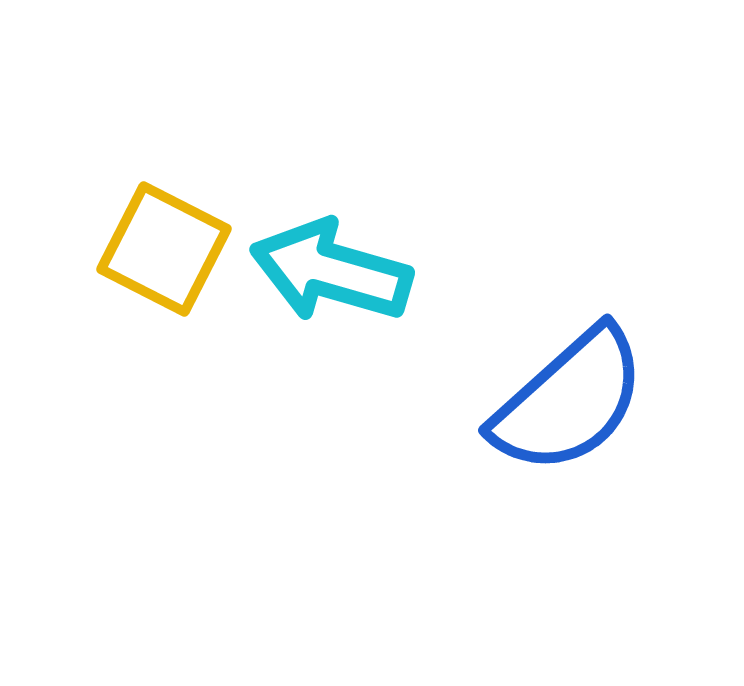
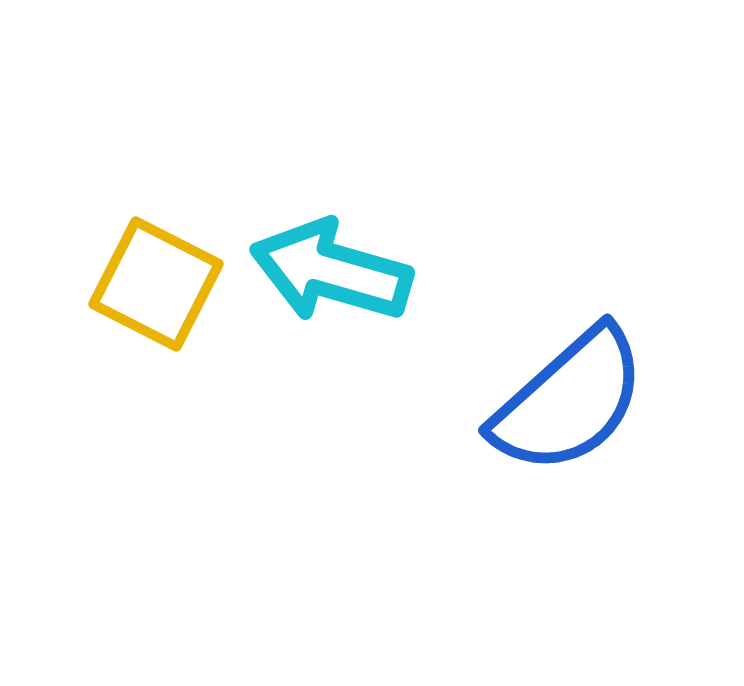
yellow square: moved 8 px left, 35 px down
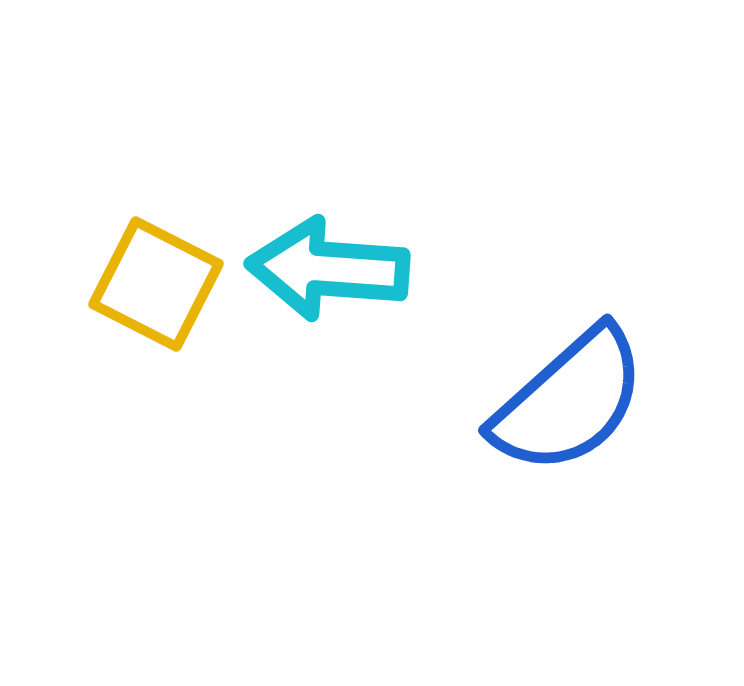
cyan arrow: moved 3 px left, 2 px up; rotated 12 degrees counterclockwise
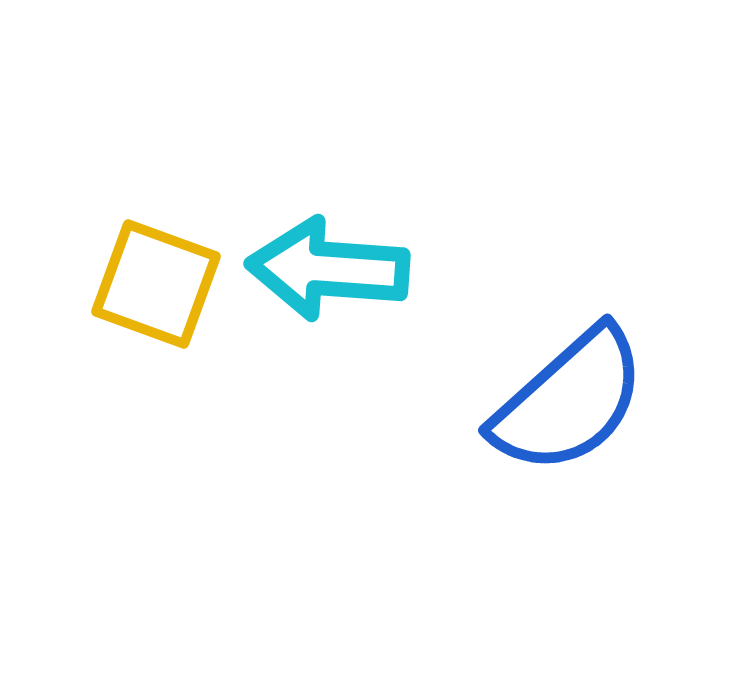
yellow square: rotated 7 degrees counterclockwise
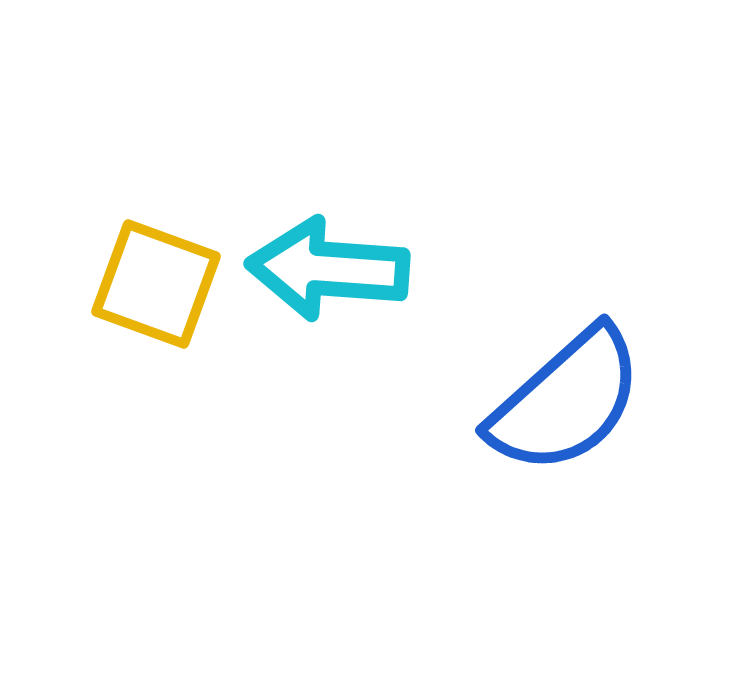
blue semicircle: moved 3 px left
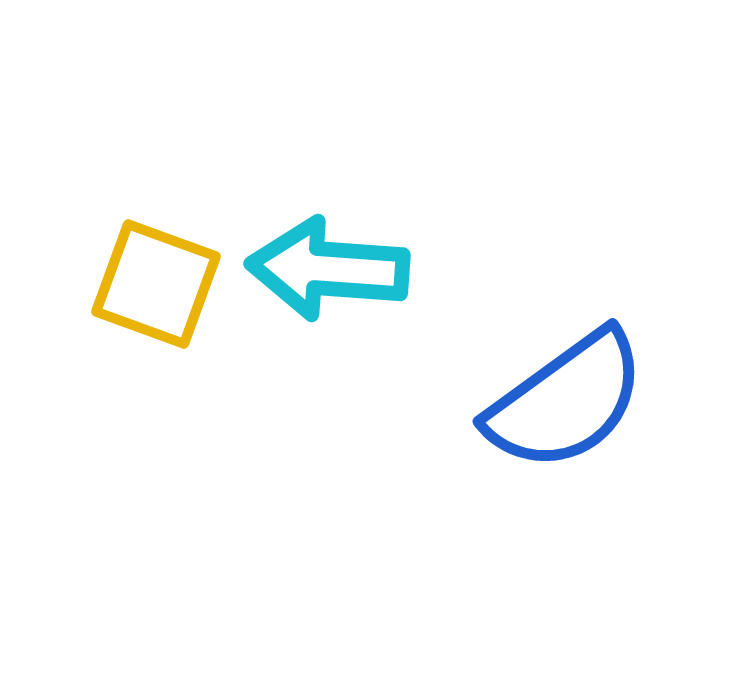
blue semicircle: rotated 6 degrees clockwise
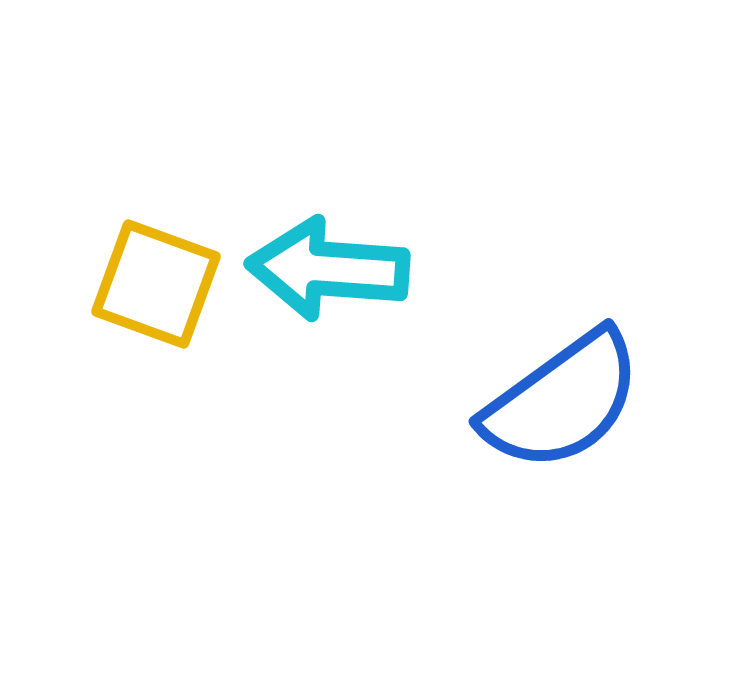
blue semicircle: moved 4 px left
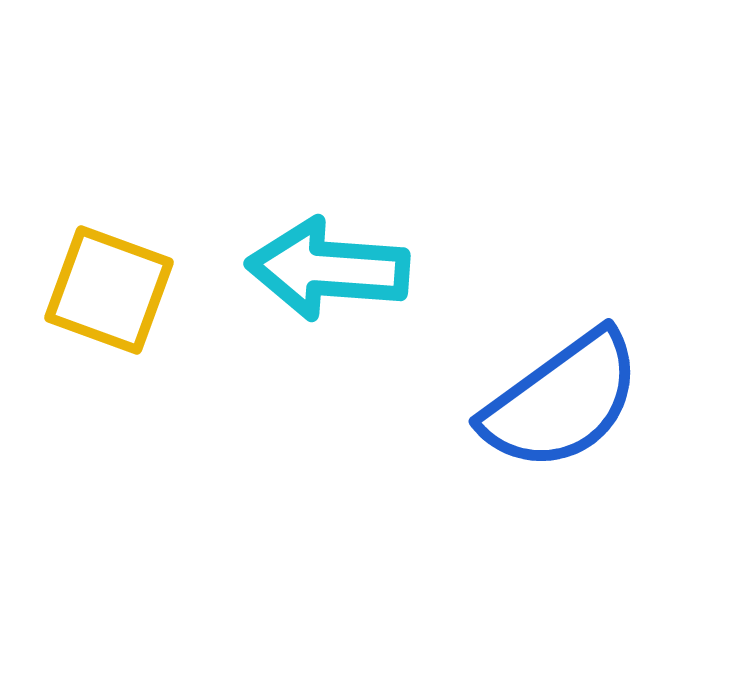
yellow square: moved 47 px left, 6 px down
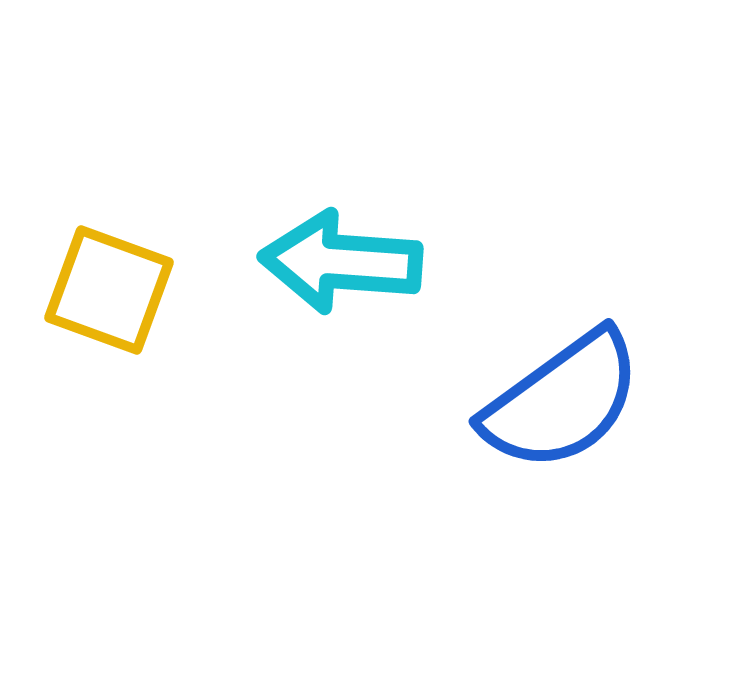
cyan arrow: moved 13 px right, 7 px up
